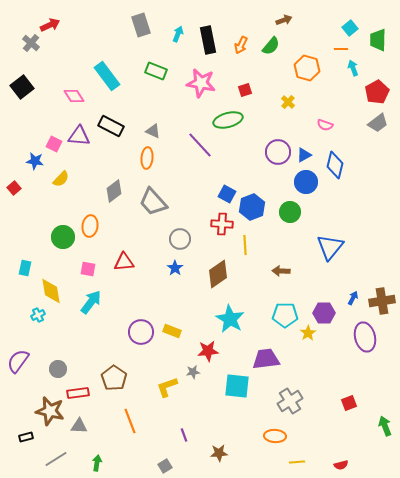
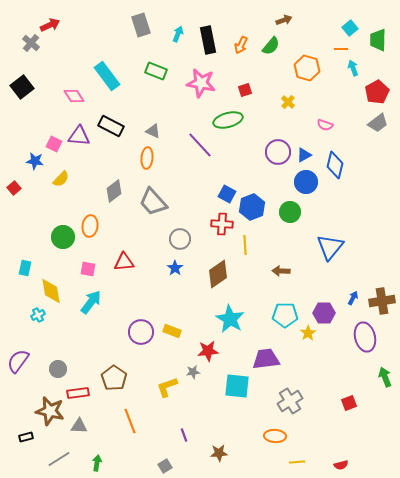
green arrow at (385, 426): moved 49 px up
gray line at (56, 459): moved 3 px right
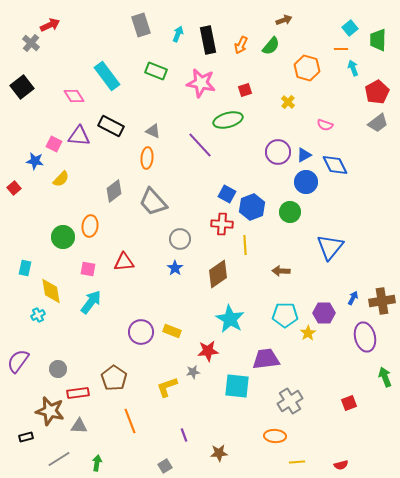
blue diamond at (335, 165): rotated 40 degrees counterclockwise
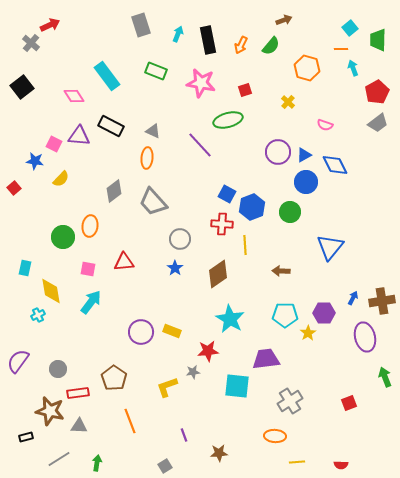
red semicircle at (341, 465): rotated 16 degrees clockwise
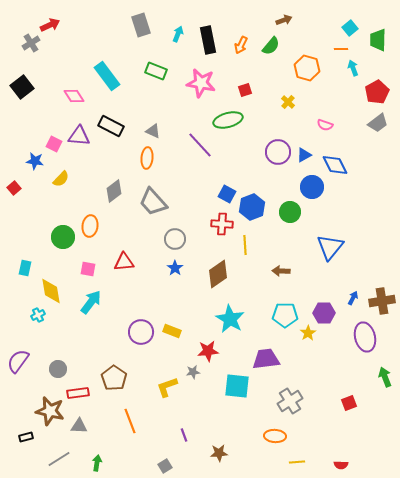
gray cross at (31, 43): rotated 18 degrees clockwise
blue circle at (306, 182): moved 6 px right, 5 px down
gray circle at (180, 239): moved 5 px left
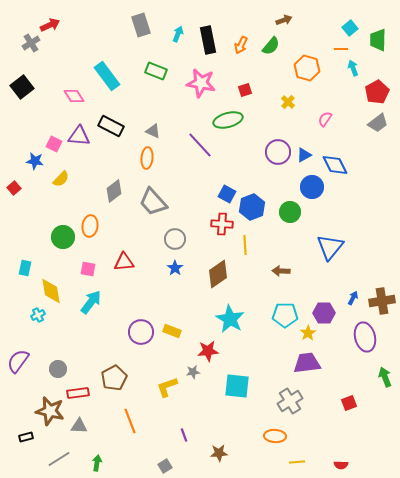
pink semicircle at (325, 125): moved 6 px up; rotated 105 degrees clockwise
purple trapezoid at (266, 359): moved 41 px right, 4 px down
brown pentagon at (114, 378): rotated 10 degrees clockwise
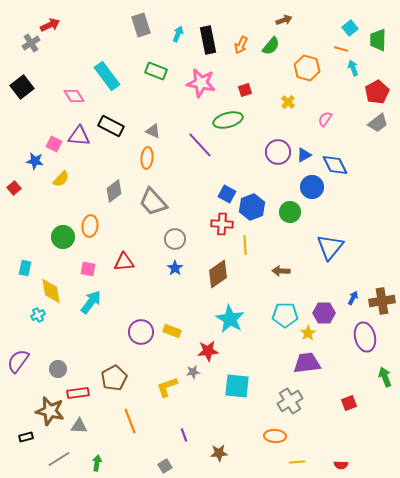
orange line at (341, 49): rotated 16 degrees clockwise
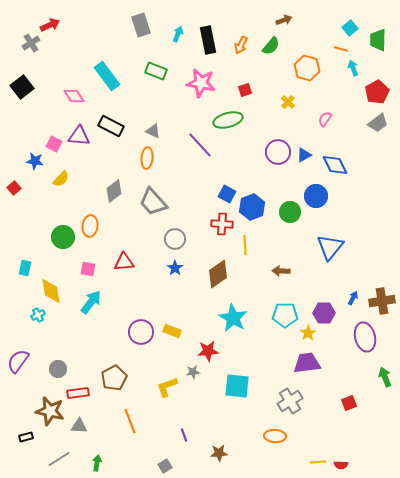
blue circle at (312, 187): moved 4 px right, 9 px down
cyan star at (230, 319): moved 3 px right, 1 px up
yellow line at (297, 462): moved 21 px right
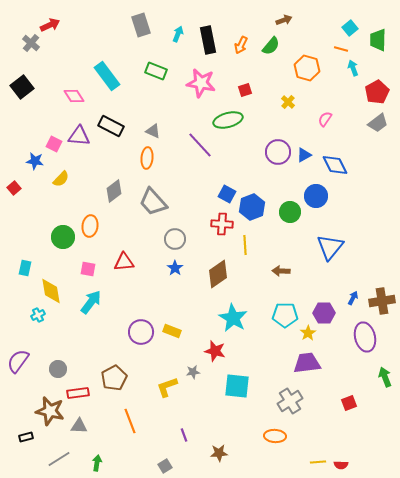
gray cross at (31, 43): rotated 18 degrees counterclockwise
red star at (208, 351): moved 7 px right; rotated 20 degrees clockwise
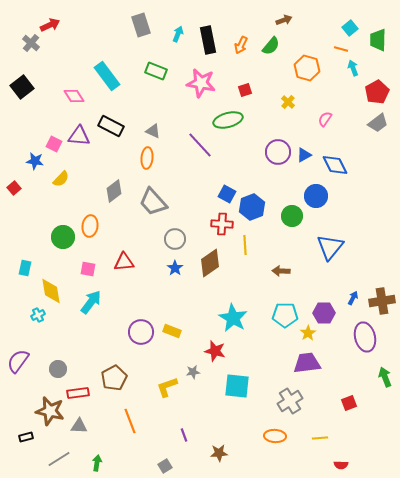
green circle at (290, 212): moved 2 px right, 4 px down
brown diamond at (218, 274): moved 8 px left, 11 px up
yellow line at (318, 462): moved 2 px right, 24 px up
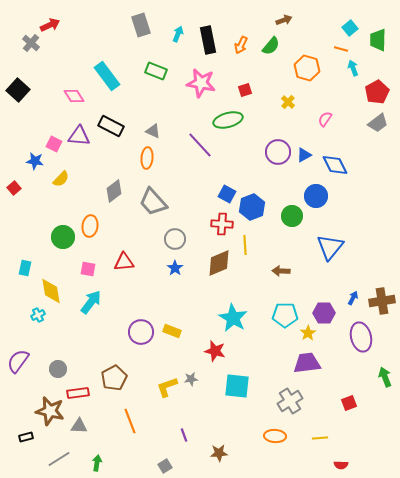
black square at (22, 87): moved 4 px left, 3 px down; rotated 10 degrees counterclockwise
brown diamond at (210, 263): moved 9 px right; rotated 12 degrees clockwise
purple ellipse at (365, 337): moved 4 px left
gray star at (193, 372): moved 2 px left, 7 px down
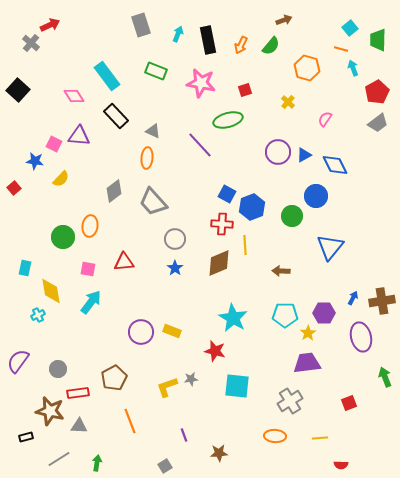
black rectangle at (111, 126): moved 5 px right, 10 px up; rotated 20 degrees clockwise
